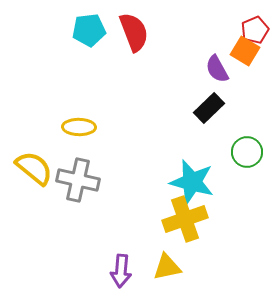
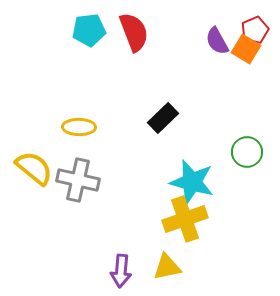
orange square: moved 1 px right, 2 px up
purple semicircle: moved 28 px up
black rectangle: moved 46 px left, 10 px down
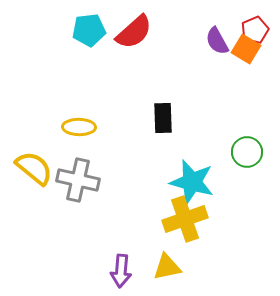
red semicircle: rotated 69 degrees clockwise
black rectangle: rotated 48 degrees counterclockwise
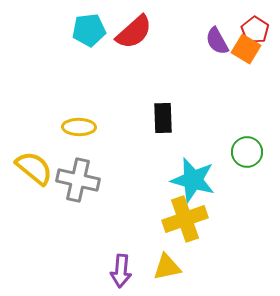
red pentagon: rotated 16 degrees counterclockwise
cyan star: moved 1 px right, 2 px up
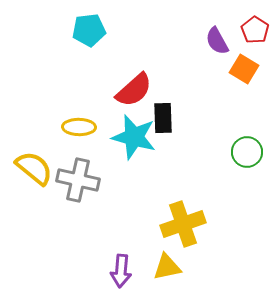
red semicircle: moved 58 px down
orange square: moved 2 px left, 20 px down
cyan star: moved 59 px left, 43 px up
yellow cross: moved 2 px left, 5 px down
